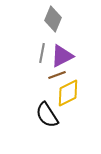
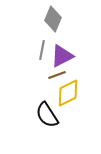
gray line: moved 3 px up
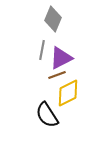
purple triangle: moved 1 px left, 2 px down
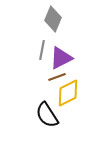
brown line: moved 2 px down
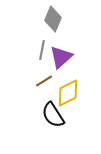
purple triangle: moved 1 px up; rotated 15 degrees counterclockwise
brown line: moved 13 px left, 4 px down; rotated 12 degrees counterclockwise
black semicircle: moved 6 px right
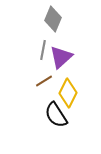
gray line: moved 1 px right
yellow diamond: rotated 36 degrees counterclockwise
black semicircle: moved 3 px right
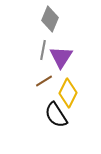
gray diamond: moved 3 px left
purple triangle: rotated 15 degrees counterclockwise
